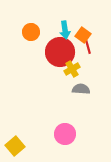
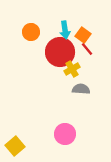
red line: moved 1 px left, 2 px down; rotated 24 degrees counterclockwise
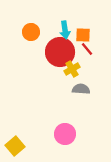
orange square: rotated 35 degrees counterclockwise
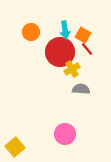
orange square: rotated 28 degrees clockwise
yellow square: moved 1 px down
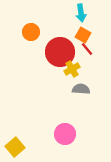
cyan arrow: moved 16 px right, 17 px up
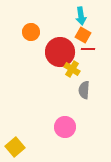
cyan arrow: moved 3 px down
red line: moved 1 px right; rotated 48 degrees counterclockwise
yellow cross: rotated 28 degrees counterclockwise
gray semicircle: moved 3 px right, 1 px down; rotated 90 degrees counterclockwise
pink circle: moved 7 px up
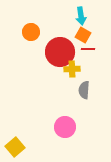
yellow cross: rotated 35 degrees counterclockwise
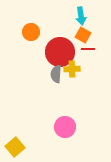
gray semicircle: moved 28 px left, 16 px up
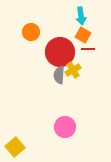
yellow cross: moved 1 px right, 1 px down; rotated 28 degrees counterclockwise
gray semicircle: moved 3 px right, 1 px down
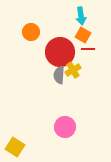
yellow square: rotated 18 degrees counterclockwise
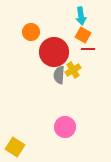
red circle: moved 6 px left
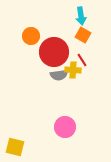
orange circle: moved 4 px down
red line: moved 6 px left, 11 px down; rotated 56 degrees clockwise
yellow cross: rotated 35 degrees clockwise
gray semicircle: rotated 102 degrees counterclockwise
yellow square: rotated 18 degrees counterclockwise
